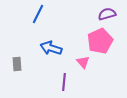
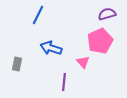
blue line: moved 1 px down
gray rectangle: rotated 16 degrees clockwise
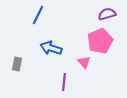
pink triangle: moved 1 px right
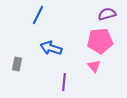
pink pentagon: rotated 20 degrees clockwise
pink triangle: moved 10 px right, 4 px down
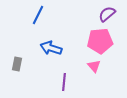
purple semicircle: rotated 24 degrees counterclockwise
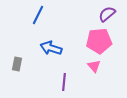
pink pentagon: moved 1 px left
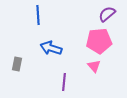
blue line: rotated 30 degrees counterclockwise
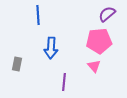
blue arrow: rotated 105 degrees counterclockwise
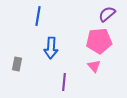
blue line: moved 1 px down; rotated 12 degrees clockwise
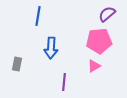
pink triangle: rotated 40 degrees clockwise
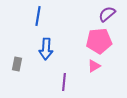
blue arrow: moved 5 px left, 1 px down
